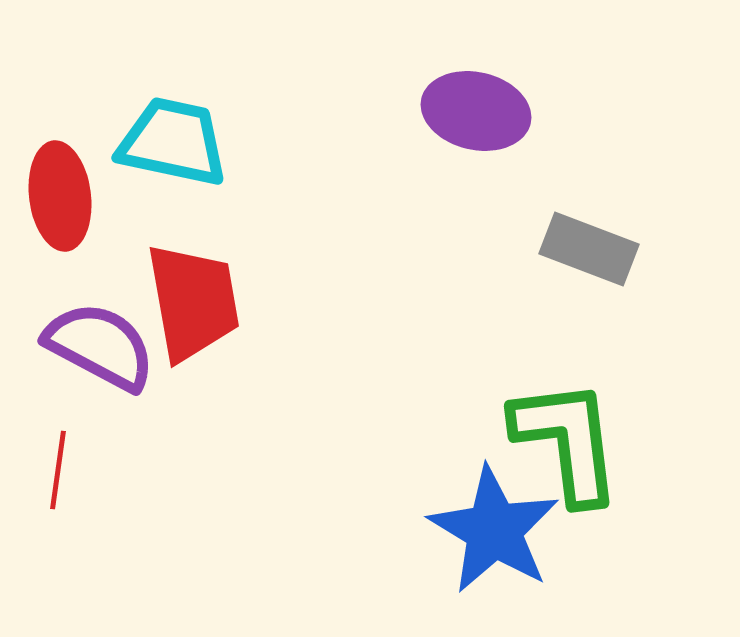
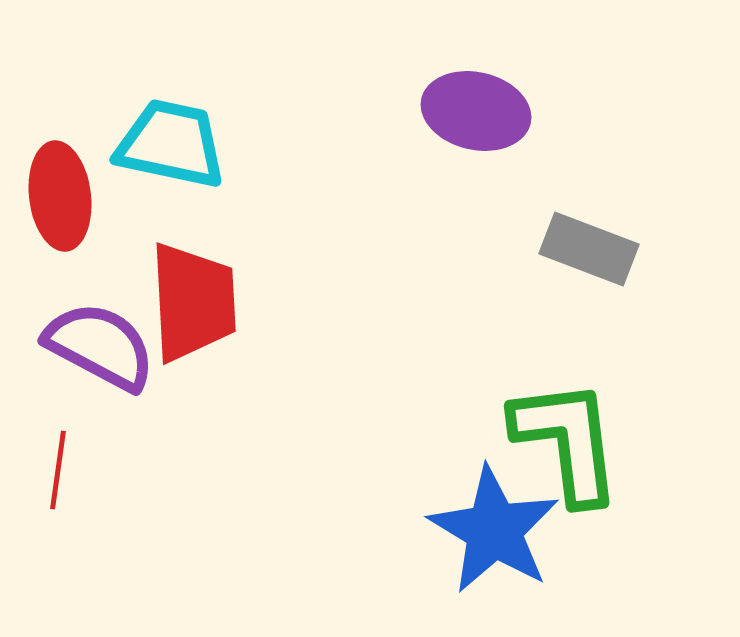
cyan trapezoid: moved 2 px left, 2 px down
red trapezoid: rotated 7 degrees clockwise
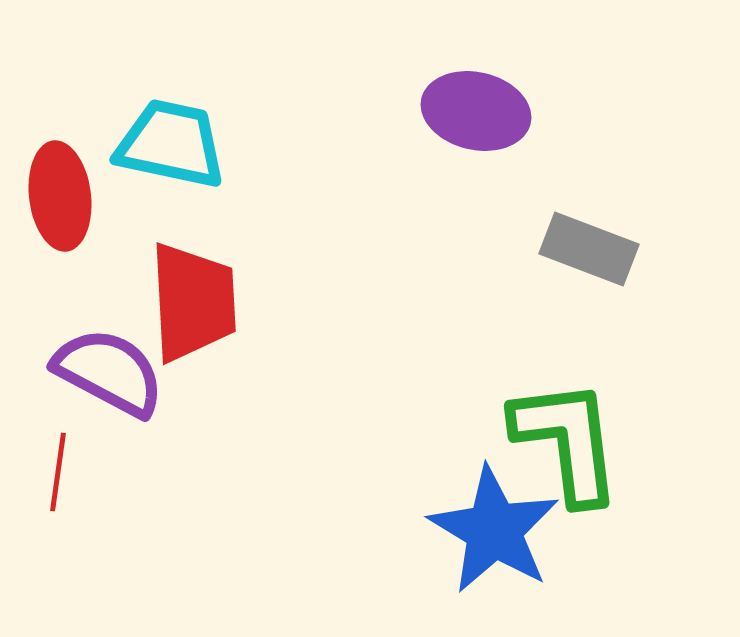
purple semicircle: moved 9 px right, 26 px down
red line: moved 2 px down
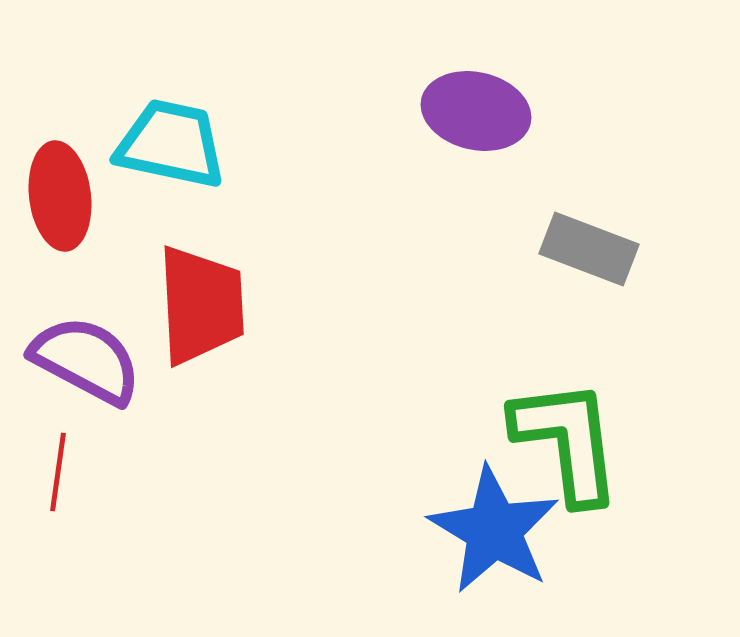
red trapezoid: moved 8 px right, 3 px down
purple semicircle: moved 23 px left, 12 px up
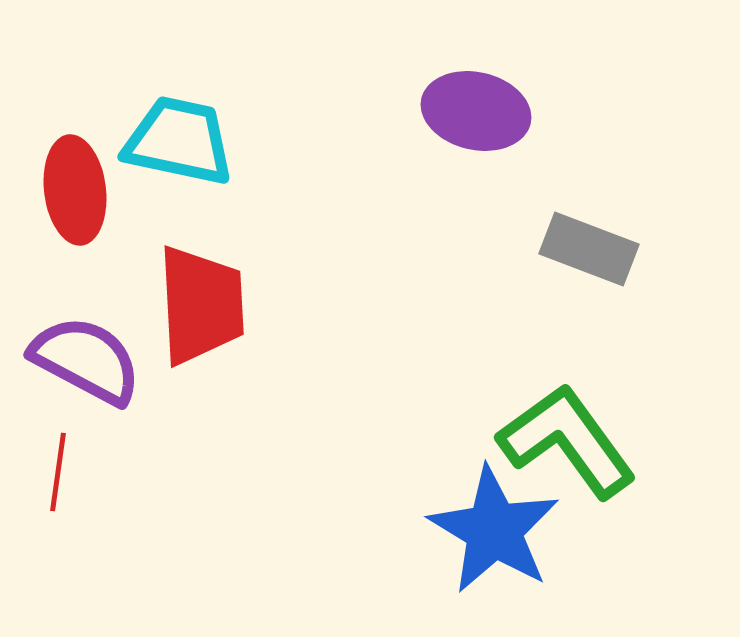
cyan trapezoid: moved 8 px right, 3 px up
red ellipse: moved 15 px right, 6 px up
green L-shape: rotated 29 degrees counterclockwise
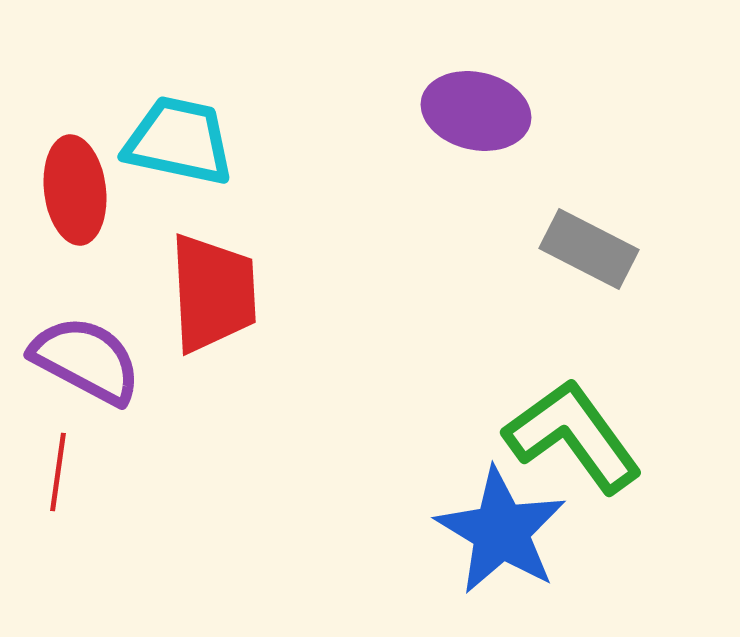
gray rectangle: rotated 6 degrees clockwise
red trapezoid: moved 12 px right, 12 px up
green L-shape: moved 6 px right, 5 px up
blue star: moved 7 px right, 1 px down
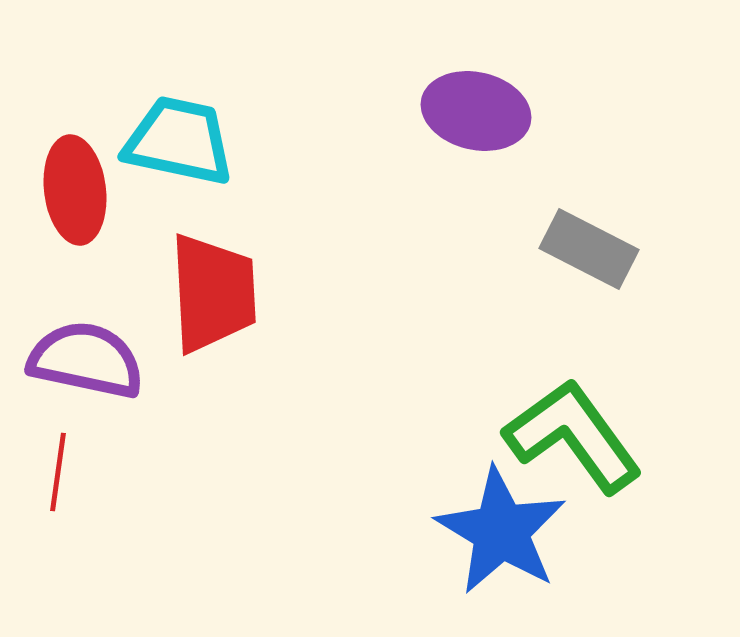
purple semicircle: rotated 16 degrees counterclockwise
